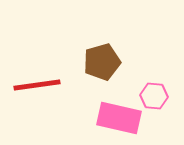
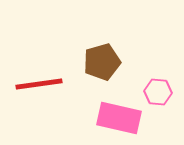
red line: moved 2 px right, 1 px up
pink hexagon: moved 4 px right, 4 px up
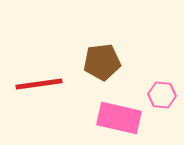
brown pentagon: rotated 9 degrees clockwise
pink hexagon: moved 4 px right, 3 px down
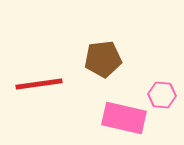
brown pentagon: moved 1 px right, 3 px up
pink rectangle: moved 5 px right
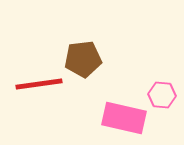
brown pentagon: moved 20 px left
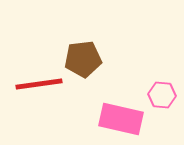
pink rectangle: moved 3 px left, 1 px down
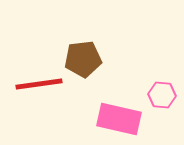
pink rectangle: moved 2 px left
